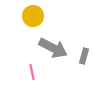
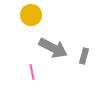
yellow circle: moved 2 px left, 1 px up
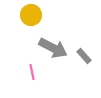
gray rectangle: rotated 56 degrees counterclockwise
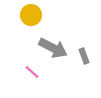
gray rectangle: rotated 21 degrees clockwise
pink line: rotated 35 degrees counterclockwise
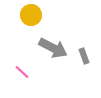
pink line: moved 10 px left
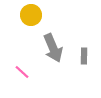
gray arrow: rotated 40 degrees clockwise
gray rectangle: rotated 21 degrees clockwise
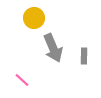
yellow circle: moved 3 px right, 3 px down
pink line: moved 8 px down
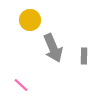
yellow circle: moved 4 px left, 2 px down
pink line: moved 1 px left, 5 px down
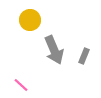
gray arrow: moved 1 px right, 2 px down
gray rectangle: rotated 21 degrees clockwise
